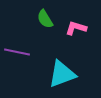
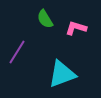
purple line: rotated 70 degrees counterclockwise
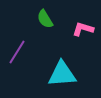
pink L-shape: moved 7 px right, 1 px down
cyan triangle: rotated 16 degrees clockwise
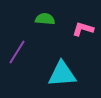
green semicircle: rotated 126 degrees clockwise
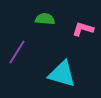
cyan triangle: rotated 20 degrees clockwise
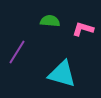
green semicircle: moved 5 px right, 2 px down
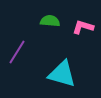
pink L-shape: moved 2 px up
